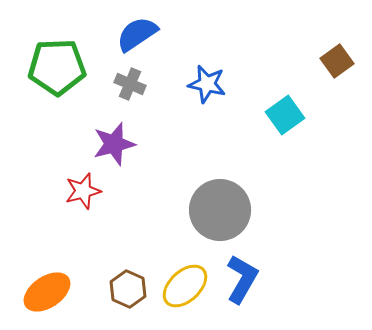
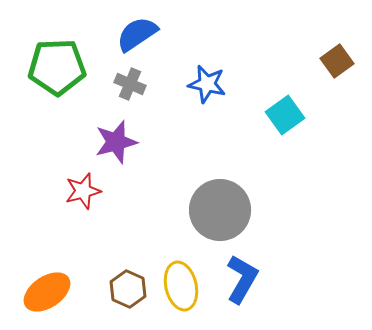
purple star: moved 2 px right, 2 px up
yellow ellipse: moved 4 px left; rotated 60 degrees counterclockwise
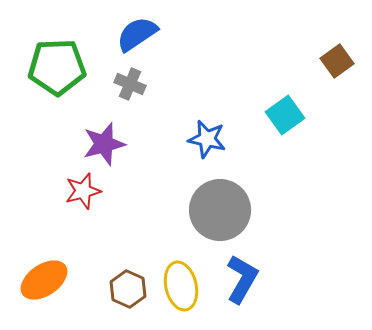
blue star: moved 55 px down
purple star: moved 12 px left, 2 px down
orange ellipse: moved 3 px left, 12 px up
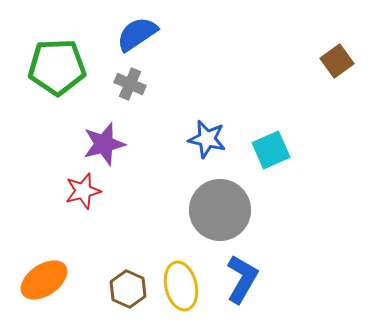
cyan square: moved 14 px left, 35 px down; rotated 12 degrees clockwise
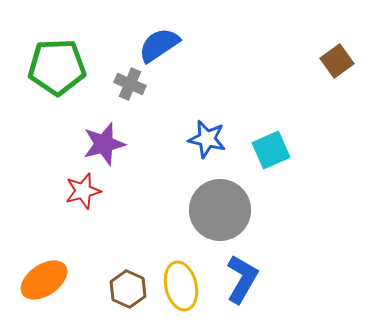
blue semicircle: moved 22 px right, 11 px down
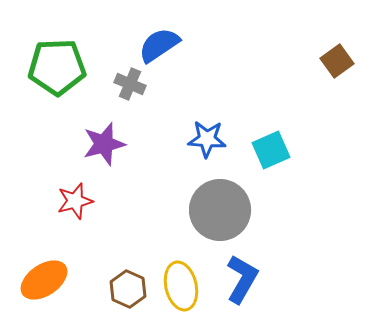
blue star: rotated 9 degrees counterclockwise
red star: moved 8 px left, 10 px down
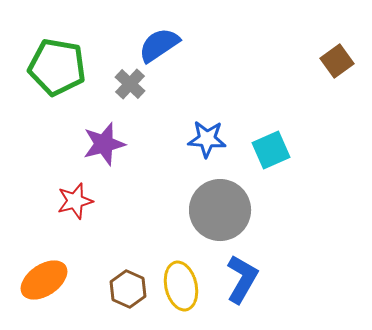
green pentagon: rotated 12 degrees clockwise
gray cross: rotated 20 degrees clockwise
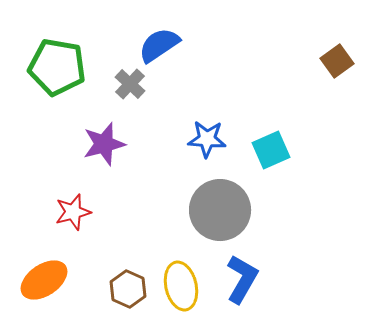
red star: moved 2 px left, 11 px down
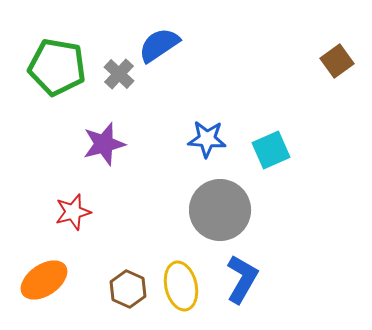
gray cross: moved 11 px left, 10 px up
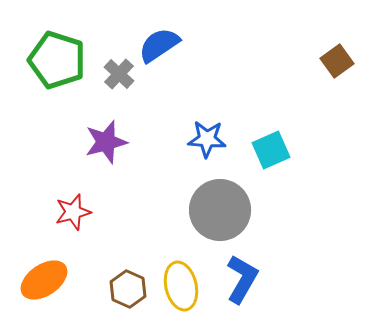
green pentagon: moved 7 px up; rotated 8 degrees clockwise
purple star: moved 2 px right, 2 px up
